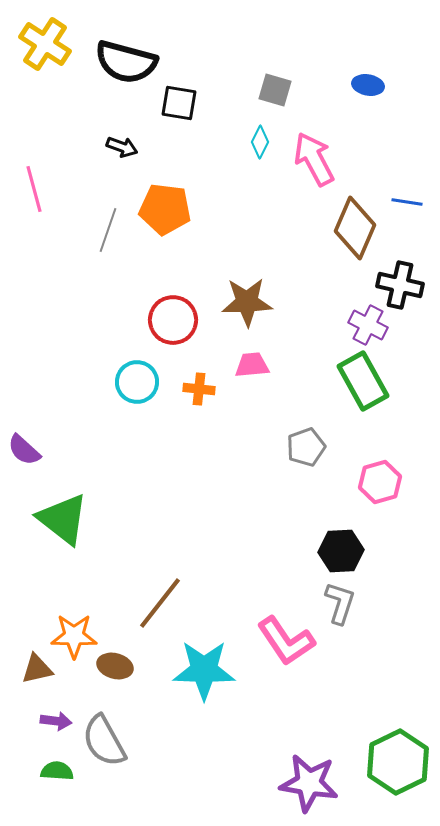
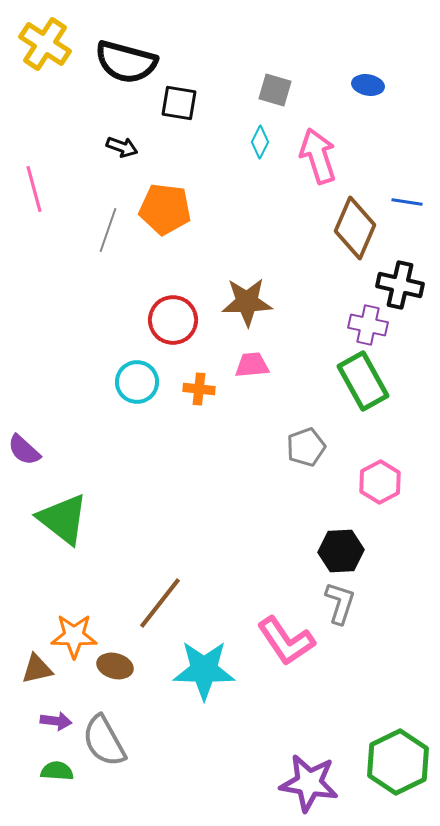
pink arrow: moved 4 px right, 3 px up; rotated 10 degrees clockwise
purple cross: rotated 15 degrees counterclockwise
pink hexagon: rotated 12 degrees counterclockwise
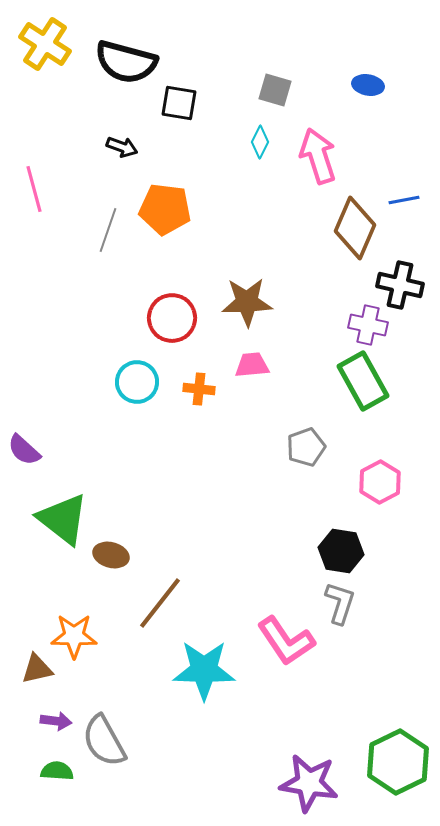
blue line: moved 3 px left, 2 px up; rotated 20 degrees counterclockwise
red circle: moved 1 px left, 2 px up
black hexagon: rotated 12 degrees clockwise
brown ellipse: moved 4 px left, 111 px up
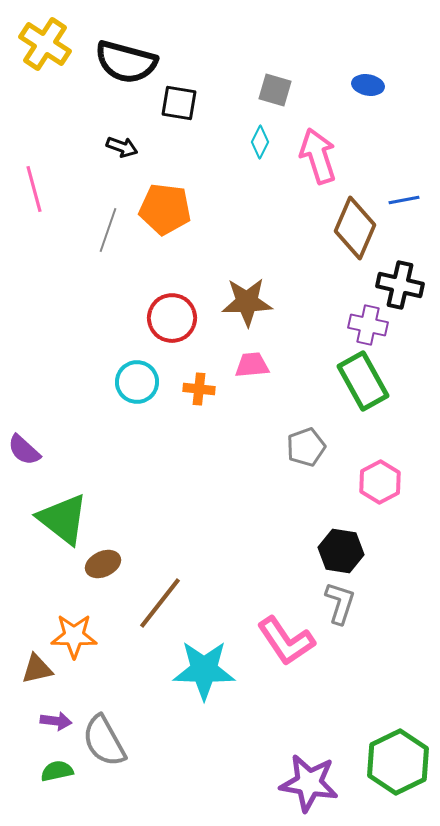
brown ellipse: moved 8 px left, 9 px down; rotated 40 degrees counterclockwise
green semicircle: rotated 16 degrees counterclockwise
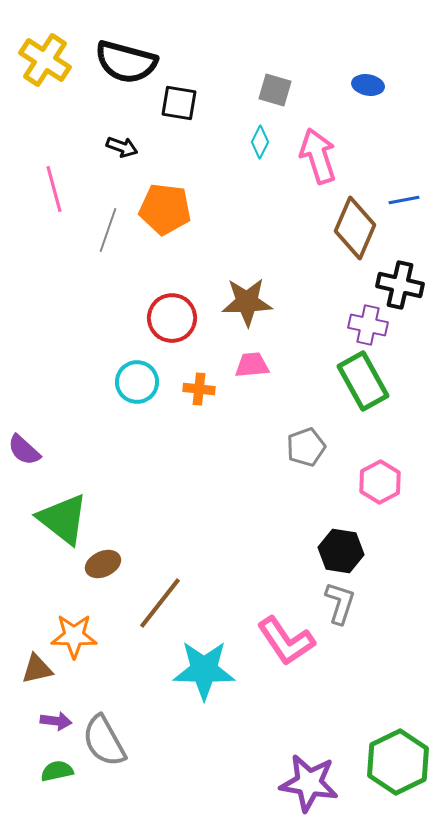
yellow cross: moved 16 px down
pink line: moved 20 px right
